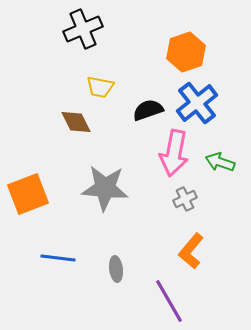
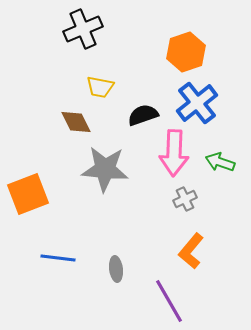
black semicircle: moved 5 px left, 5 px down
pink arrow: rotated 9 degrees counterclockwise
gray star: moved 19 px up
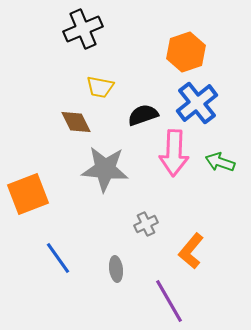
gray cross: moved 39 px left, 25 px down
blue line: rotated 48 degrees clockwise
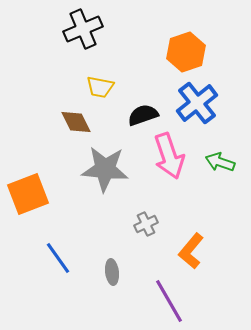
pink arrow: moved 5 px left, 3 px down; rotated 21 degrees counterclockwise
gray ellipse: moved 4 px left, 3 px down
